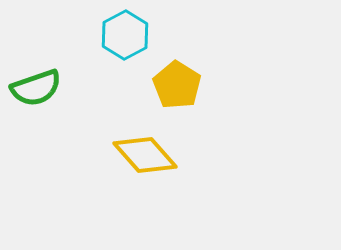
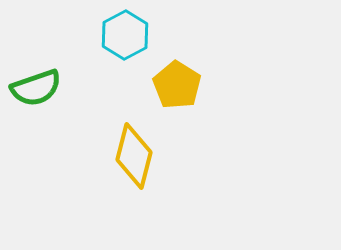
yellow diamond: moved 11 px left, 1 px down; rotated 56 degrees clockwise
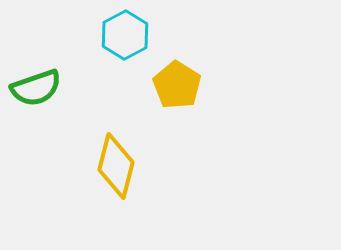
yellow diamond: moved 18 px left, 10 px down
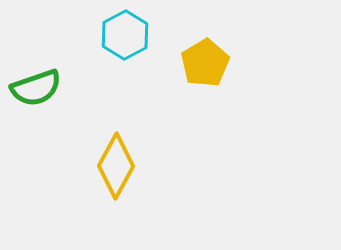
yellow pentagon: moved 28 px right, 22 px up; rotated 9 degrees clockwise
yellow diamond: rotated 14 degrees clockwise
